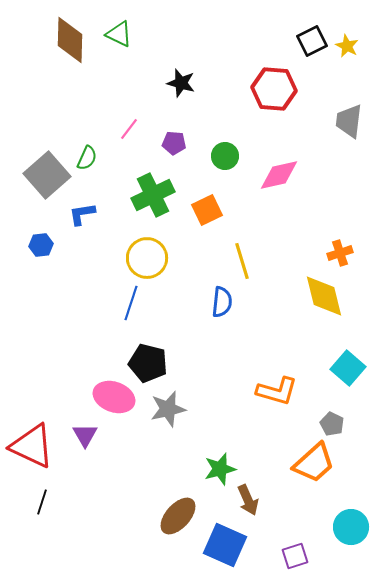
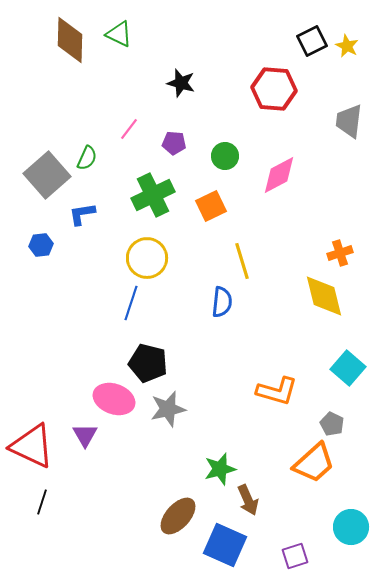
pink diamond: rotated 15 degrees counterclockwise
orange square: moved 4 px right, 4 px up
pink ellipse: moved 2 px down
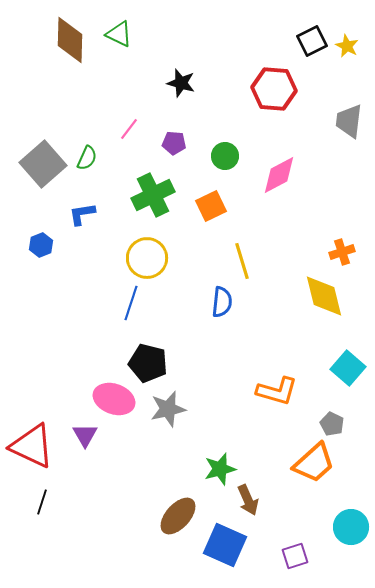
gray square: moved 4 px left, 11 px up
blue hexagon: rotated 15 degrees counterclockwise
orange cross: moved 2 px right, 1 px up
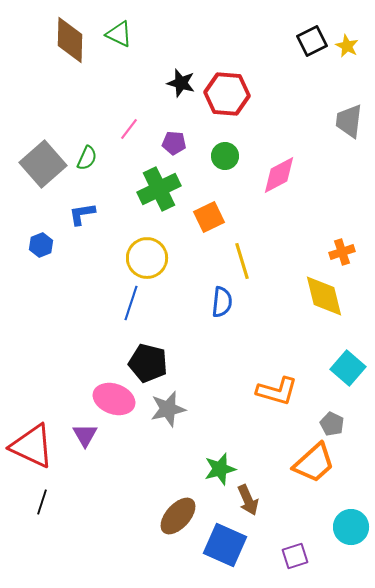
red hexagon: moved 47 px left, 5 px down
green cross: moved 6 px right, 6 px up
orange square: moved 2 px left, 11 px down
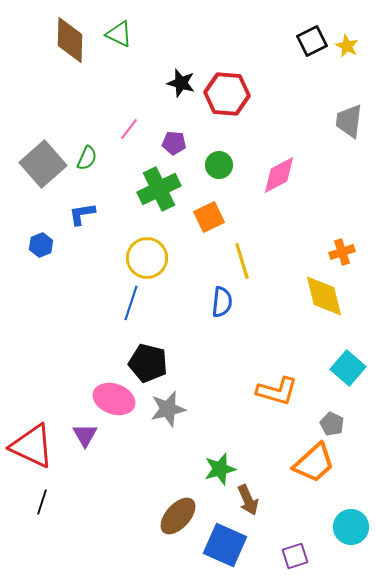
green circle: moved 6 px left, 9 px down
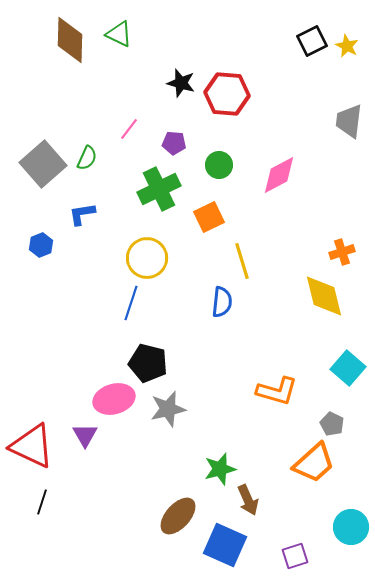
pink ellipse: rotated 36 degrees counterclockwise
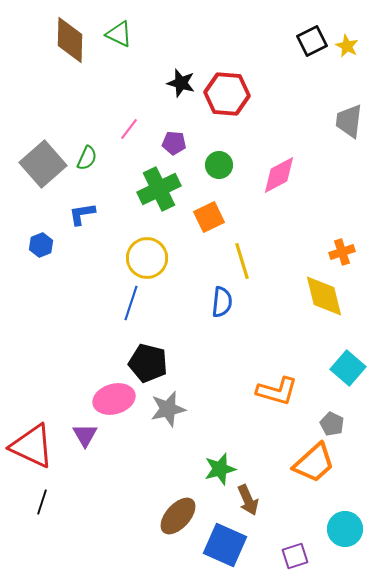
cyan circle: moved 6 px left, 2 px down
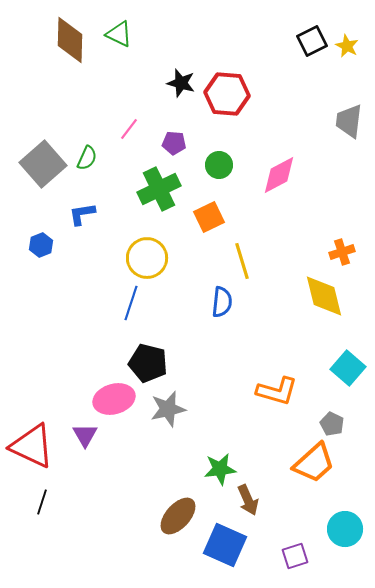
green star: rotated 8 degrees clockwise
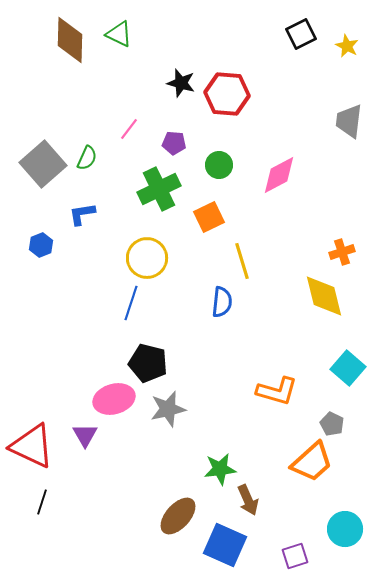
black square: moved 11 px left, 7 px up
orange trapezoid: moved 2 px left, 1 px up
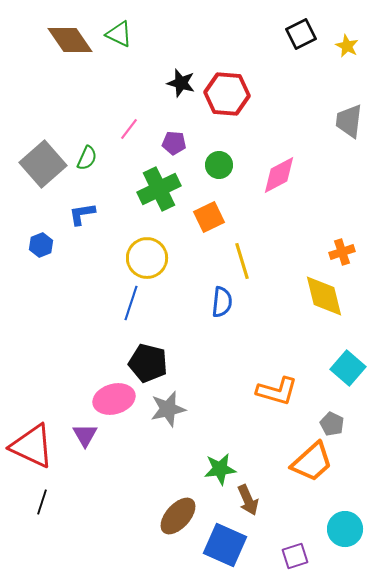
brown diamond: rotated 36 degrees counterclockwise
